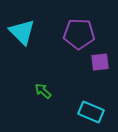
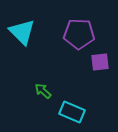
cyan rectangle: moved 19 px left
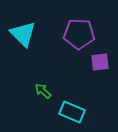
cyan triangle: moved 1 px right, 2 px down
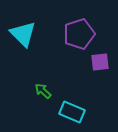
purple pentagon: rotated 20 degrees counterclockwise
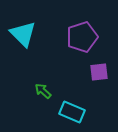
purple pentagon: moved 3 px right, 3 px down
purple square: moved 1 px left, 10 px down
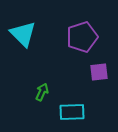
green arrow: moved 1 px left, 1 px down; rotated 72 degrees clockwise
cyan rectangle: rotated 25 degrees counterclockwise
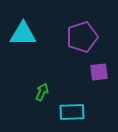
cyan triangle: rotated 44 degrees counterclockwise
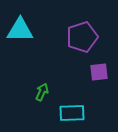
cyan triangle: moved 3 px left, 4 px up
cyan rectangle: moved 1 px down
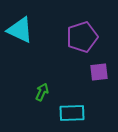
cyan triangle: rotated 24 degrees clockwise
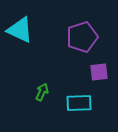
cyan rectangle: moved 7 px right, 10 px up
